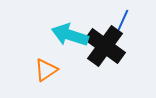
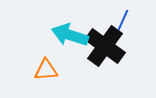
orange triangle: rotated 30 degrees clockwise
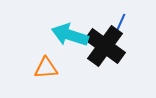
blue line: moved 3 px left, 4 px down
orange triangle: moved 2 px up
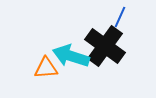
blue line: moved 7 px up
cyan arrow: moved 1 px right, 21 px down
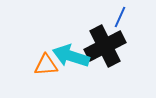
black cross: rotated 27 degrees clockwise
orange triangle: moved 3 px up
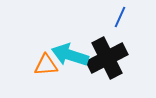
black cross: moved 2 px right, 12 px down
cyan arrow: moved 1 px left, 1 px up
